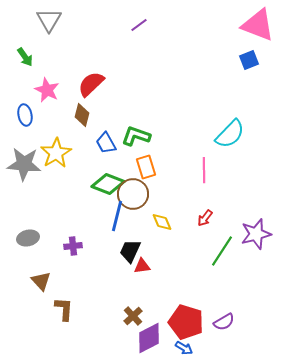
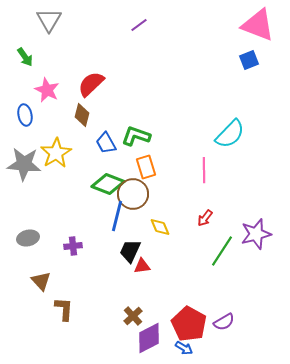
yellow diamond: moved 2 px left, 5 px down
red pentagon: moved 3 px right, 2 px down; rotated 12 degrees clockwise
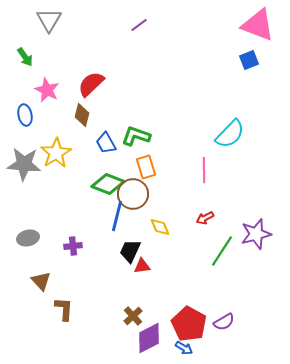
red arrow: rotated 24 degrees clockwise
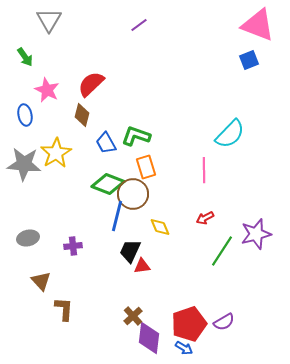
red pentagon: rotated 24 degrees clockwise
purple diamond: rotated 56 degrees counterclockwise
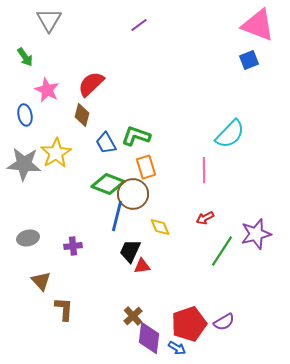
blue arrow: moved 7 px left
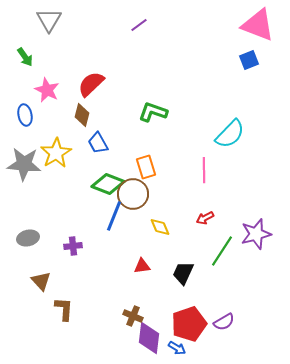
green L-shape: moved 17 px right, 24 px up
blue trapezoid: moved 8 px left
blue line: moved 3 px left; rotated 8 degrees clockwise
black trapezoid: moved 53 px right, 22 px down
brown cross: rotated 24 degrees counterclockwise
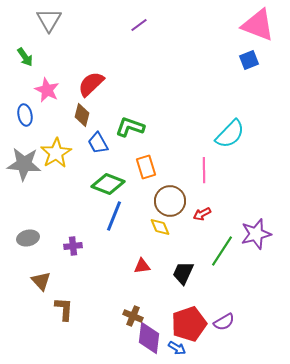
green L-shape: moved 23 px left, 15 px down
brown circle: moved 37 px right, 7 px down
red arrow: moved 3 px left, 4 px up
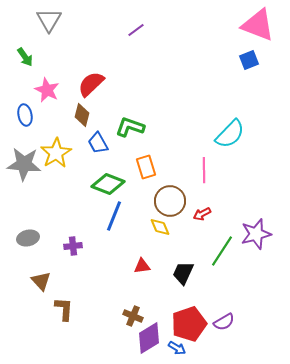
purple line: moved 3 px left, 5 px down
purple diamond: rotated 52 degrees clockwise
